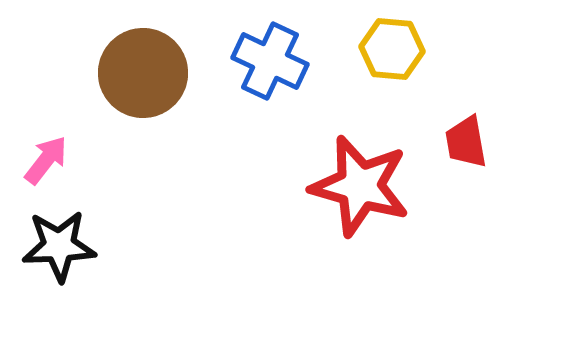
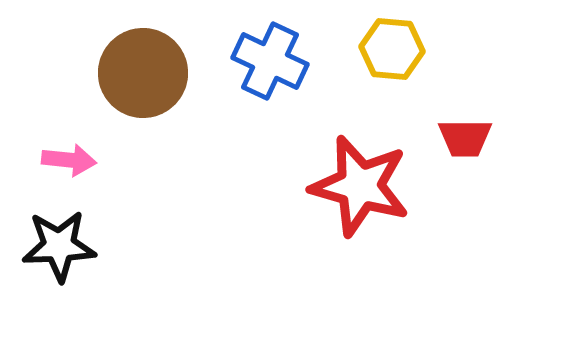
red trapezoid: moved 1 px left, 4 px up; rotated 80 degrees counterclockwise
pink arrow: moved 23 px right; rotated 58 degrees clockwise
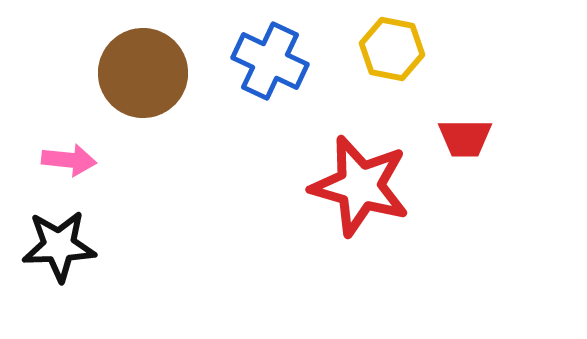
yellow hexagon: rotated 6 degrees clockwise
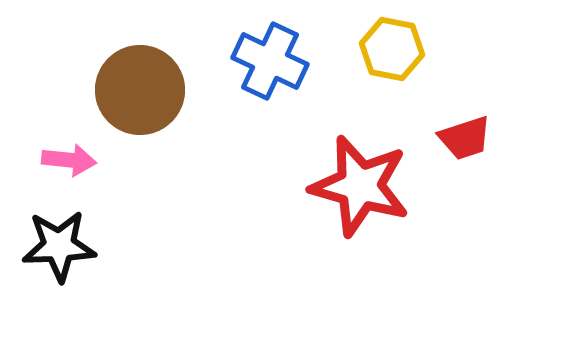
brown circle: moved 3 px left, 17 px down
red trapezoid: rotated 18 degrees counterclockwise
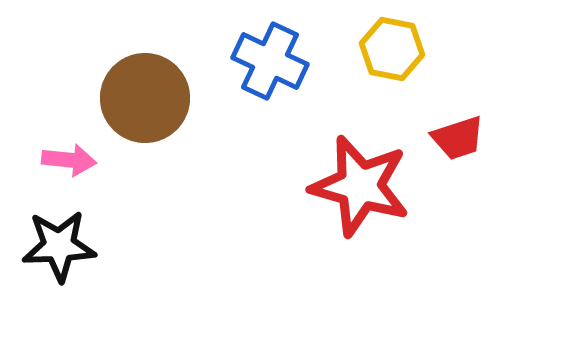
brown circle: moved 5 px right, 8 px down
red trapezoid: moved 7 px left
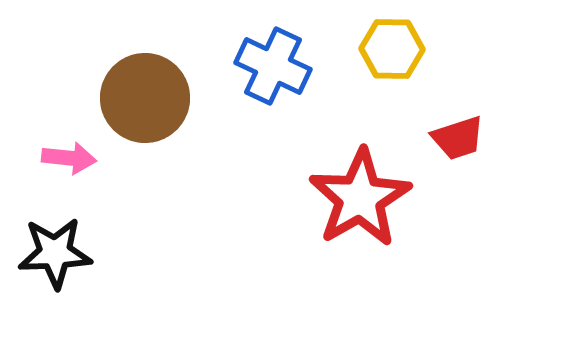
yellow hexagon: rotated 10 degrees counterclockwise
blue cross: moved 3 px right, 5 px down
pink arrow: moved 2 px up
red star: moved 12 px down; rotated 26 degrees clockwise
black star: moved 4 px left, 7 px down
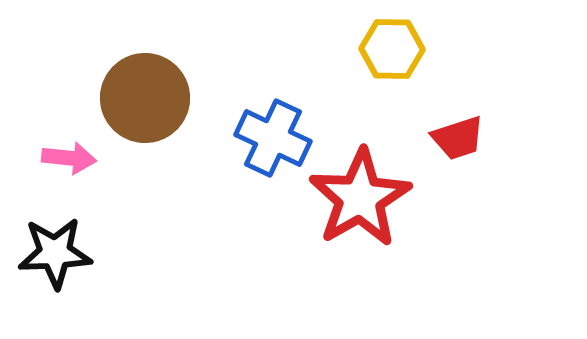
blue cross: moved 72 px down
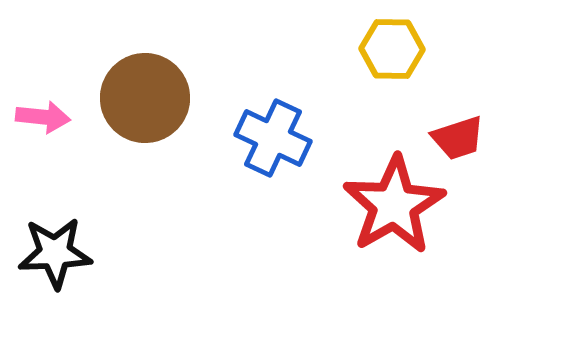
pink arrow: moved 26 px left, 41 px up
red star: moved 34 px right, 7 px down
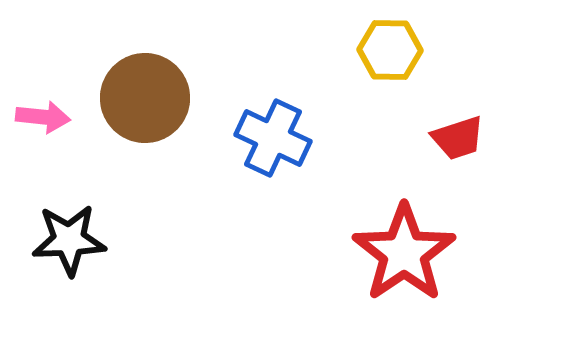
yellow hexagon: moved 2 px left, 1 px down
red star: moved 10 px right, 48 px down; rotated 4 degrees counterclockwise
black star: moved 14 px right, 13 px up
